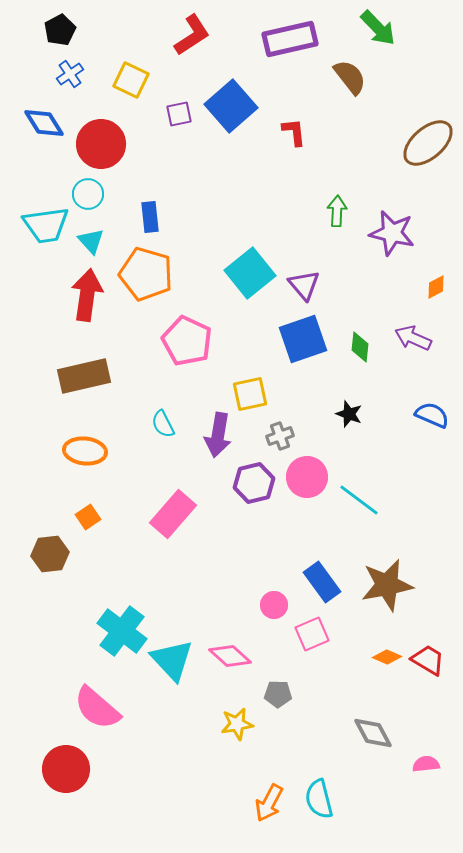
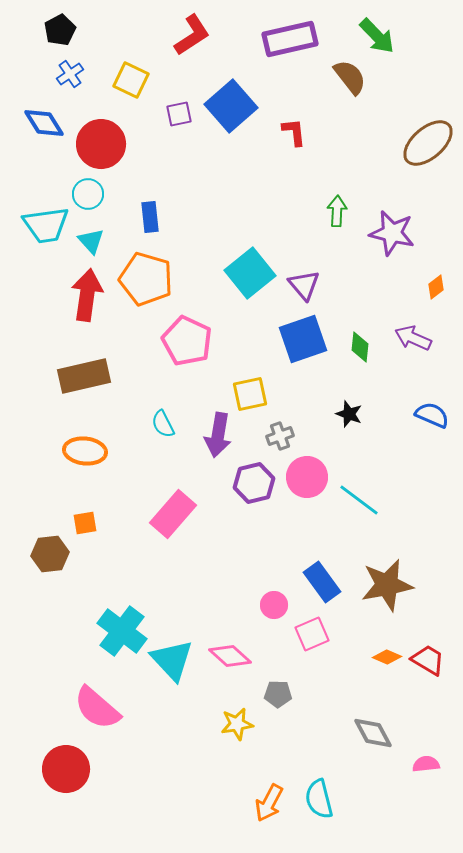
green arrow at (378, 28): moved 1 px left, 8 px down
orange pentagon at (146, 274): moved 5 px down
orange diamond at (436, 287): rotated 10 degrees counterclockwise
orange square at (88, 517): moved 3 px left, 6 px down; rotated 25 degrees clockwise
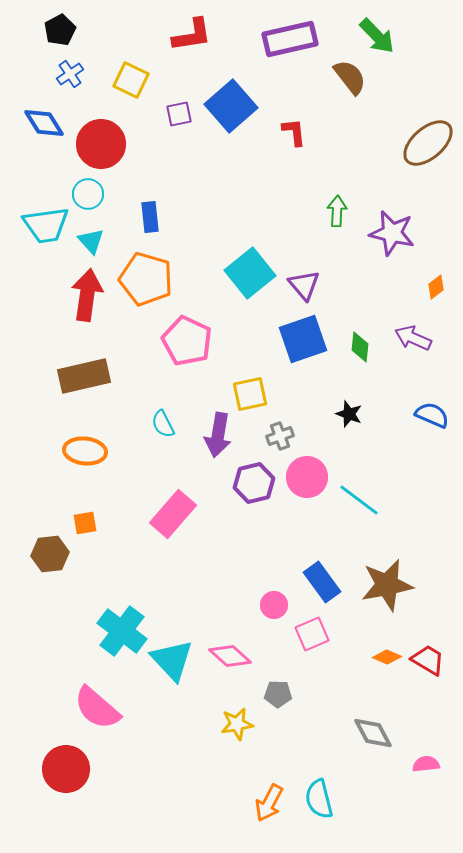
red L-shape at (192, 35): rotated 24 degrees clockwise
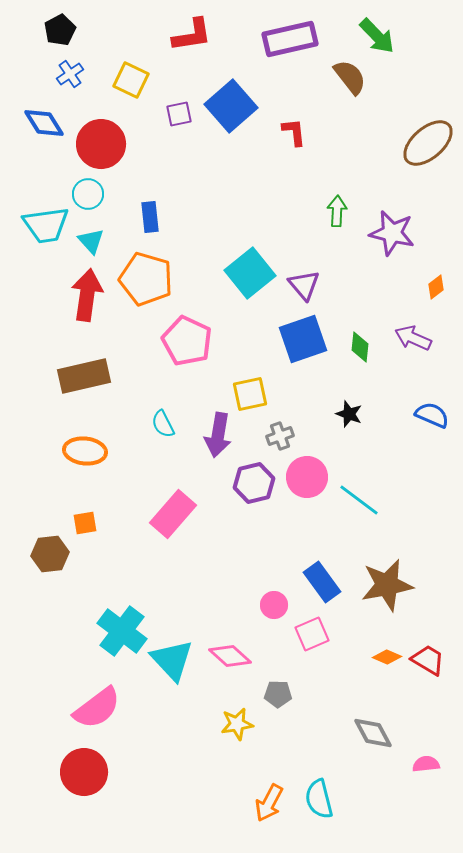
pink semicircle at (97, 708): rotated 78 degrees counterclockwise
red circle at (66, 769): moved 18 px right, 3 px down
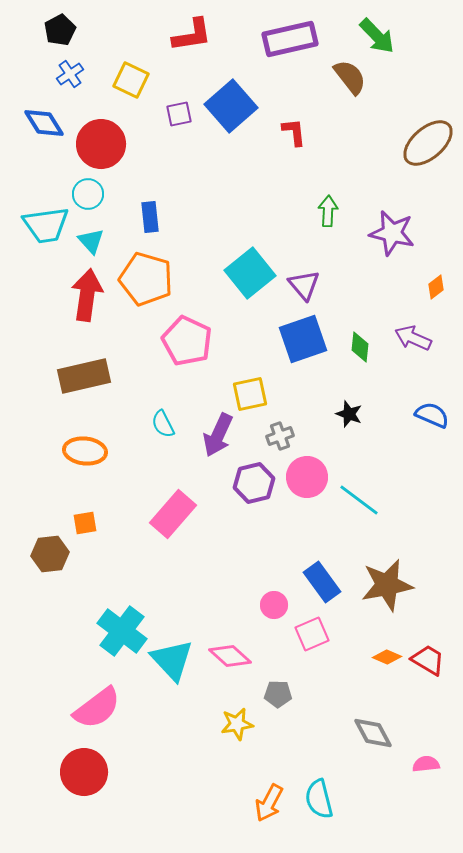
green arrow at (337, 211): moved 9 px left
purple arrow at (218, 435): rotated 15 degrees clockwise
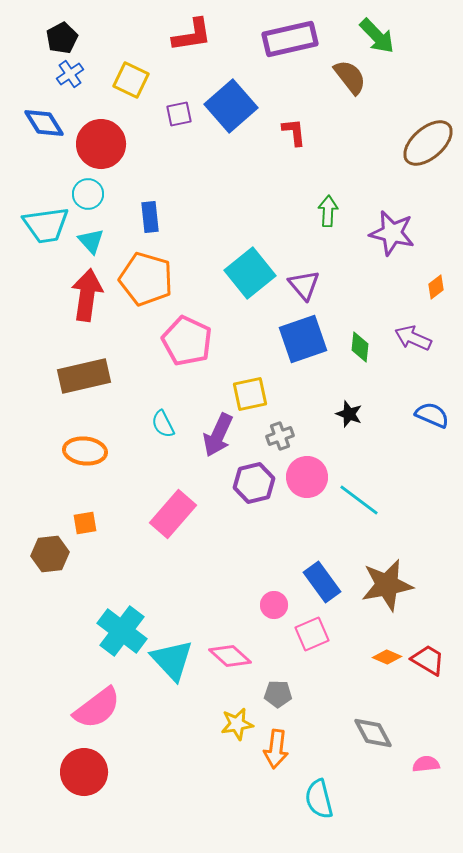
black pentagon at (60, 30): moved 2 px right, 8 px down
orange arrow at (269, 803): moved 7 px right, 54 px up; rotated 21 degrees counterclockwise
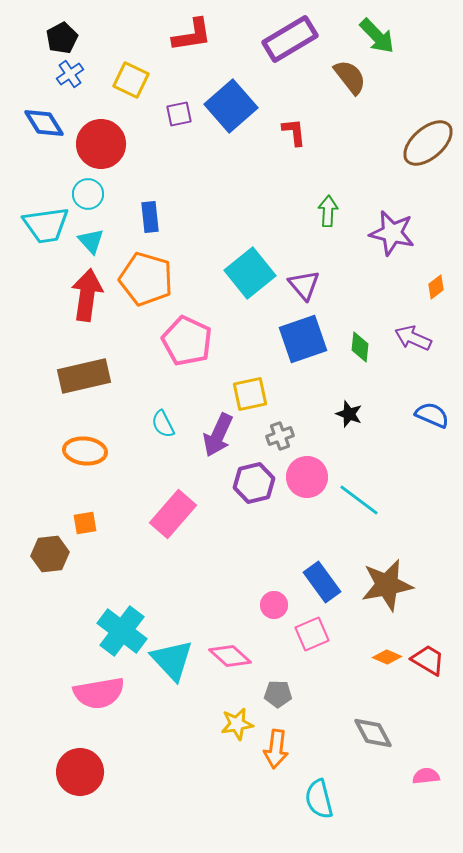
purple rectangle at (290, 39): rotated 18 degrees counterclockwise
pink semicircle at (97, 708): moved 2 px right, 15 px up; rotated 27 degrees clockwise
pink semicircle at (426, 764): moved 12 px down
red circle at (84, 772): moved 4 px left
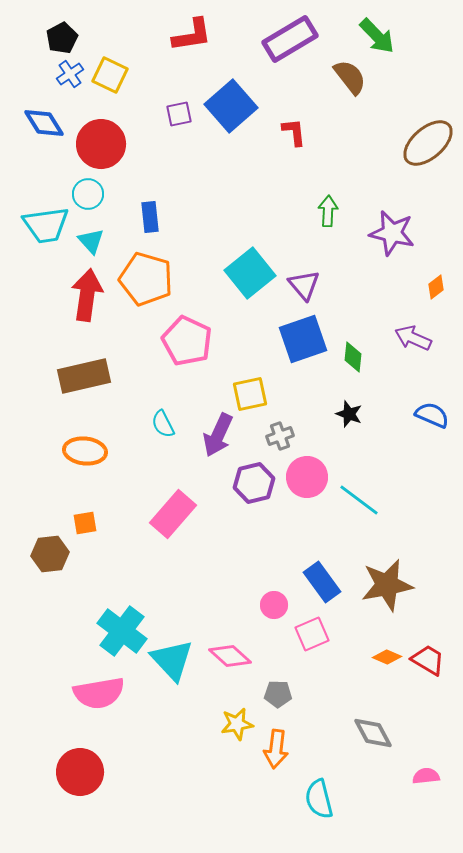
yellow square at (131, 80): moved 21 px left, 5 px up
green diamond at (360, 347): moved 7 px left, 10 px down
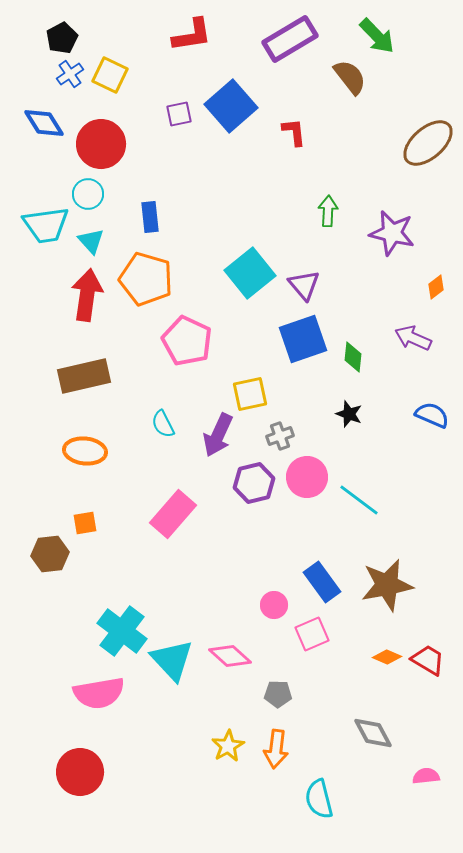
yellow star at (237, 724): moved 9 px left, 22 px down; rotated 20 degrees counterclockwise
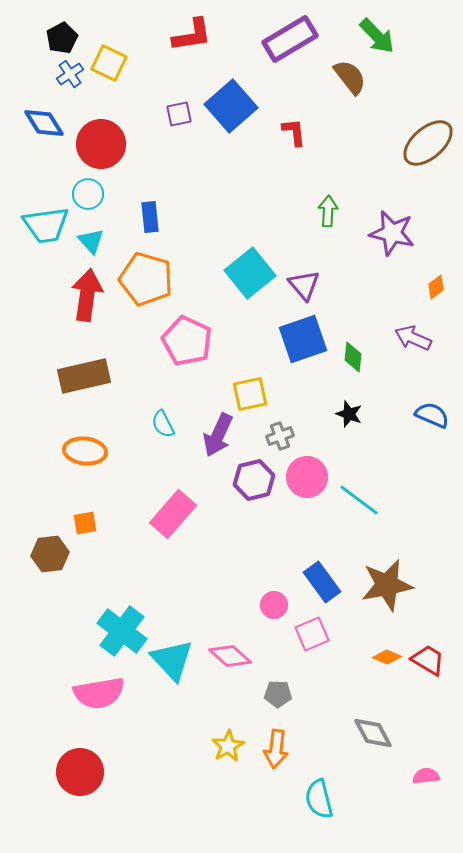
yellow square at (110, 75): moved 1 px left, 12 px up
purple hexagon at (254, 483): moved 3 px up
